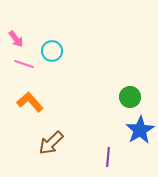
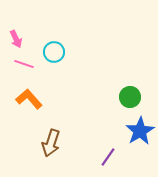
pink arrow: rotated 12 degrees clockwise
cyan circle: moved 2 px right, 1 px down
orange L-shape: moved 1 px left, 3 px up
blue star: moved 1 px down
brown arrow: rotated 28 degrees counterclockwise
purple line: rotated 30 degrees clockwise
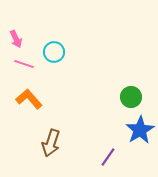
green circle: moved 1 px right
blue star: moved 1 px up
